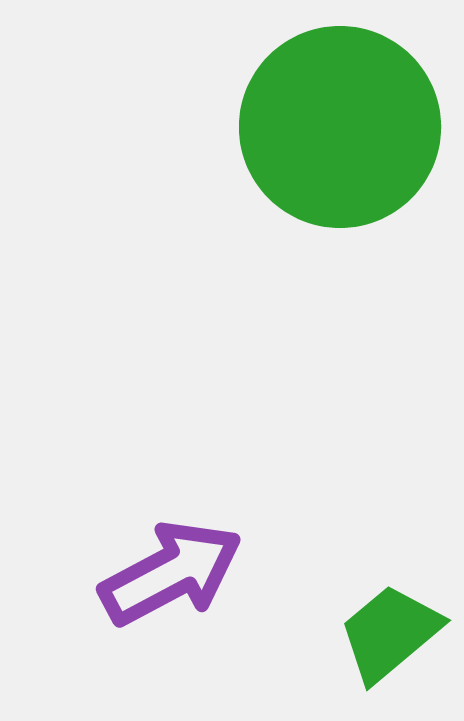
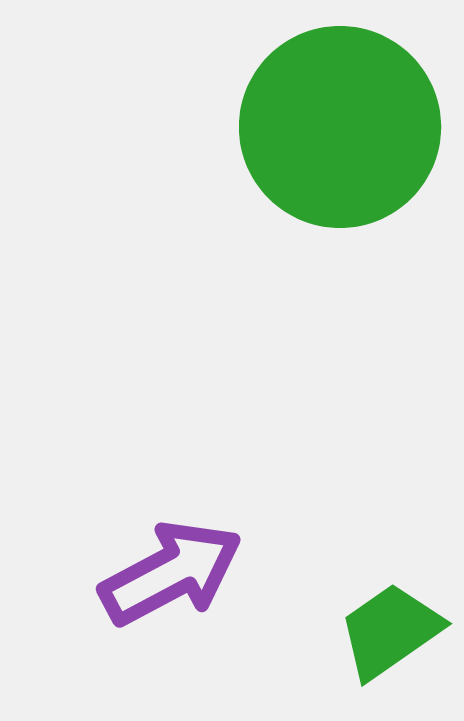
green trapezoid: moved 2 px up; rotated 5 degrees clockwise
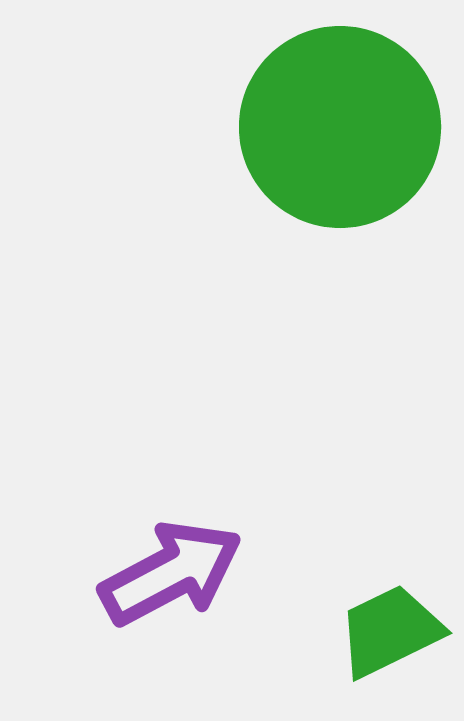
green trapezoid: rotated 9 degrees clockwise
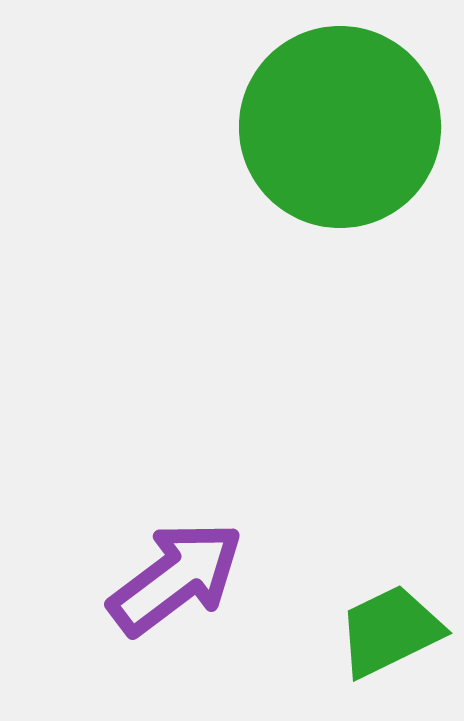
purple arrow: moved 5 px right, 5 px down; rotated 9 degrees counterclockwise
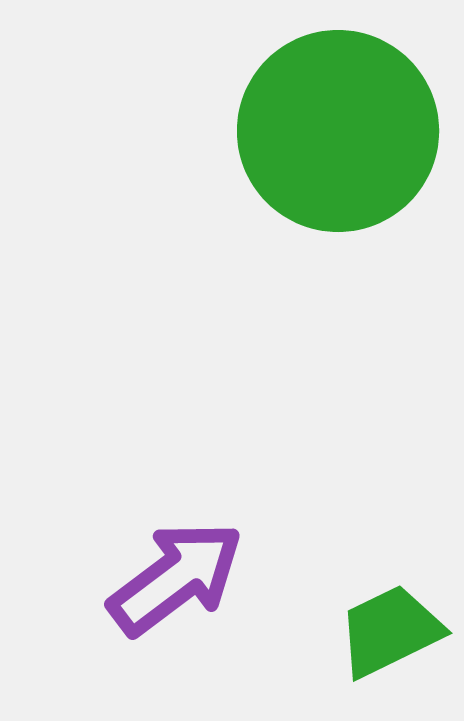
green circle: moved 2 px left, 4 px down
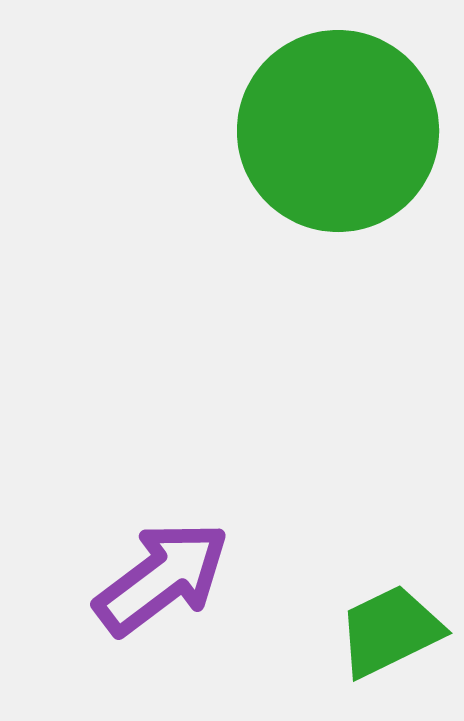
purple arrow: moved 14 px left
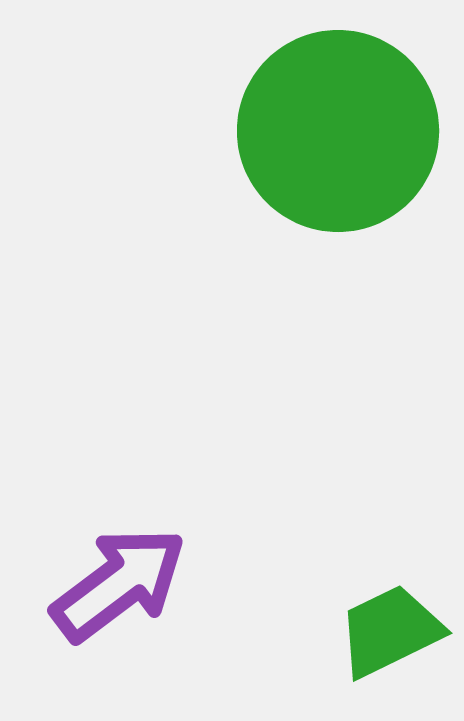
purple arrow: moved 43 px left, 6 px down
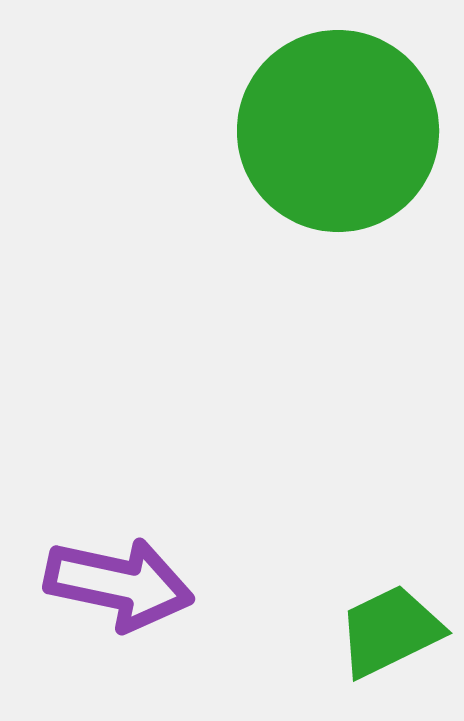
purple arrow: rotated 49 degrees clockwise
